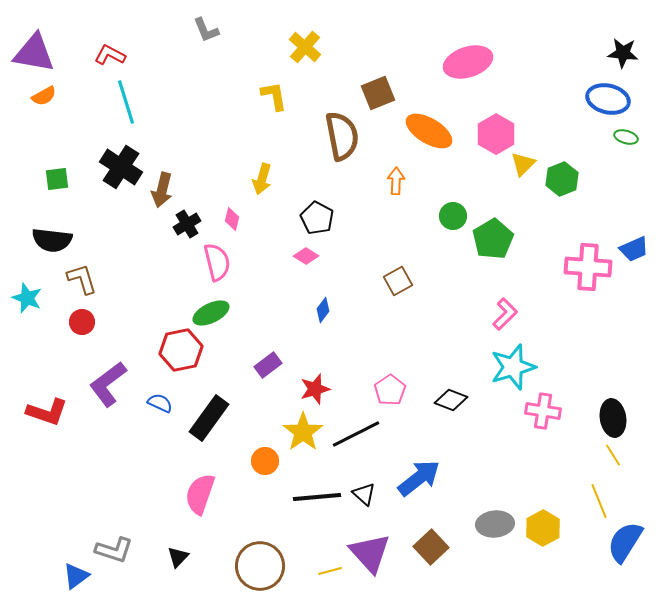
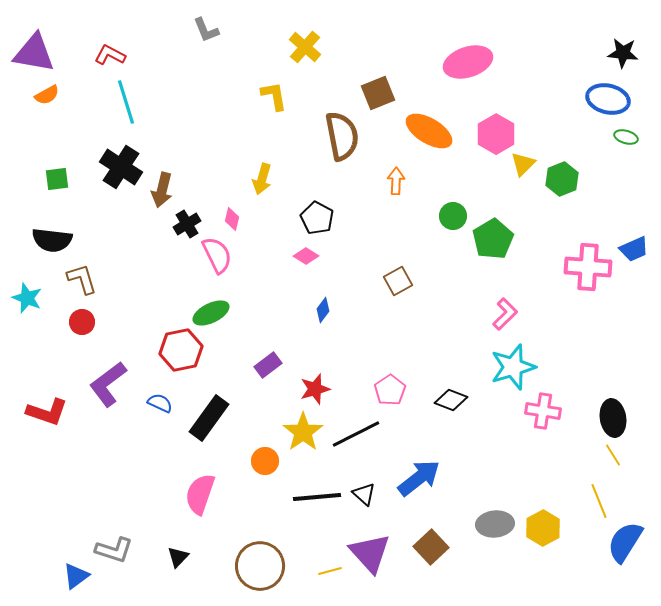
orange semicircle at (44, 96): moved 3 px right, 1 px up
pink semicircle at (217, 262): moved 7 px up; rotated 12 degrees counterclockwise
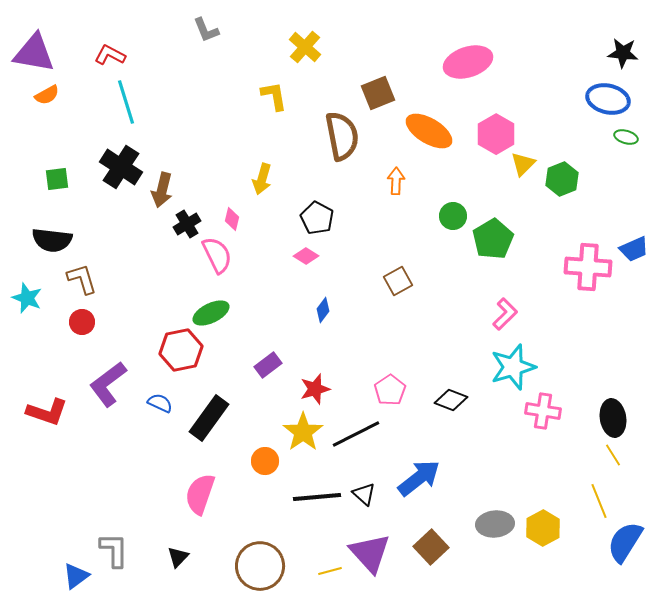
gray L-shape at (114, 550): rotated 108 degrees counterclockwise
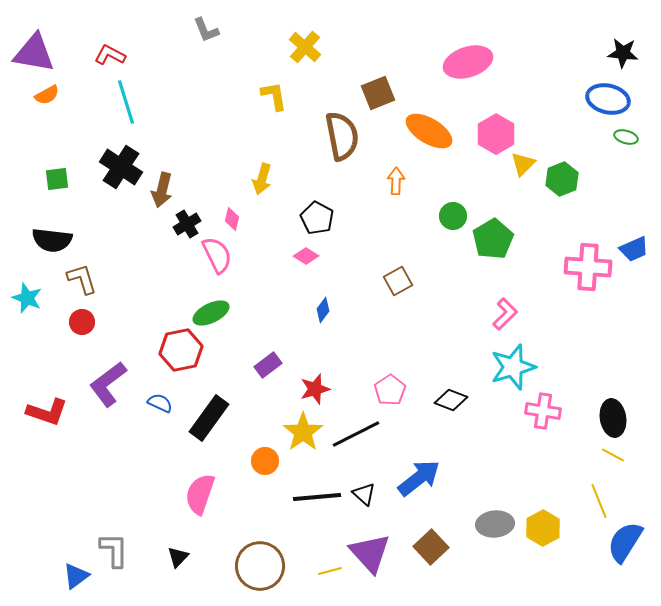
yellow line at (613, 455): rotated 30 degrees counterclockwise
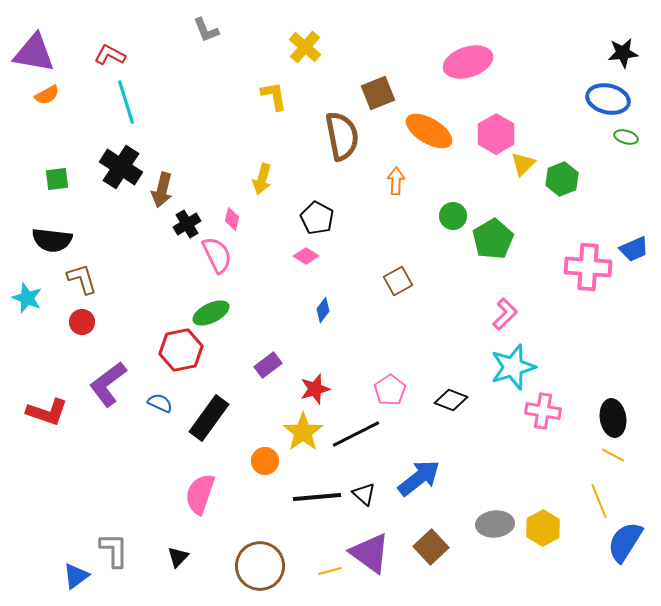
black star at (623, 53): rotated 12 degrees counterclockwise
purple triangle at (370, 553): rotated 12 degrees counterclockwise
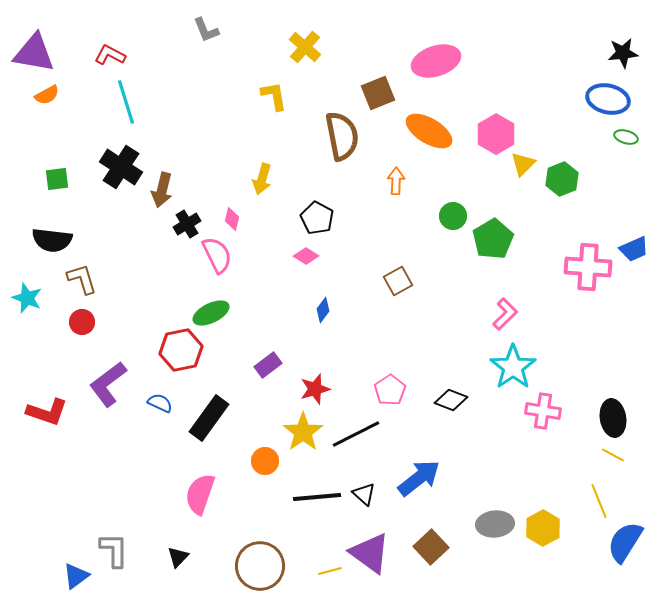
pink ellipse at (468, 62): moved 32 px left, 1 px up
cyan star at (513, 367): rotated 18 degrees counterclockwise
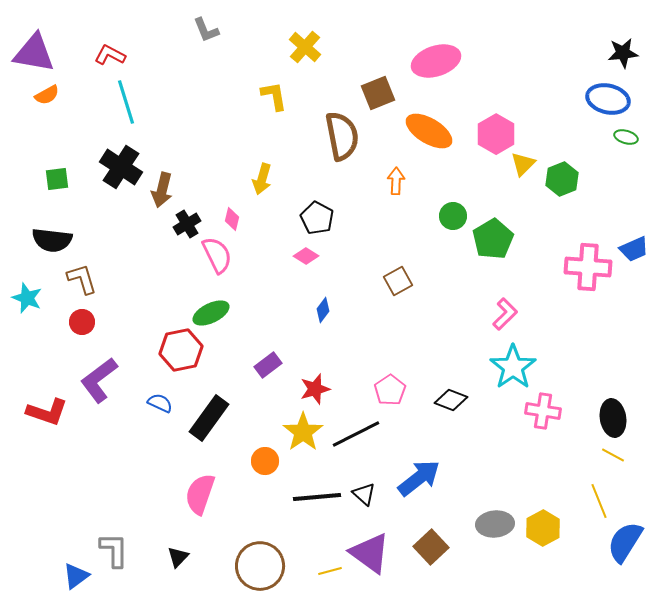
purple L-shape at (108, 384): moved 9 px left, 4 px up
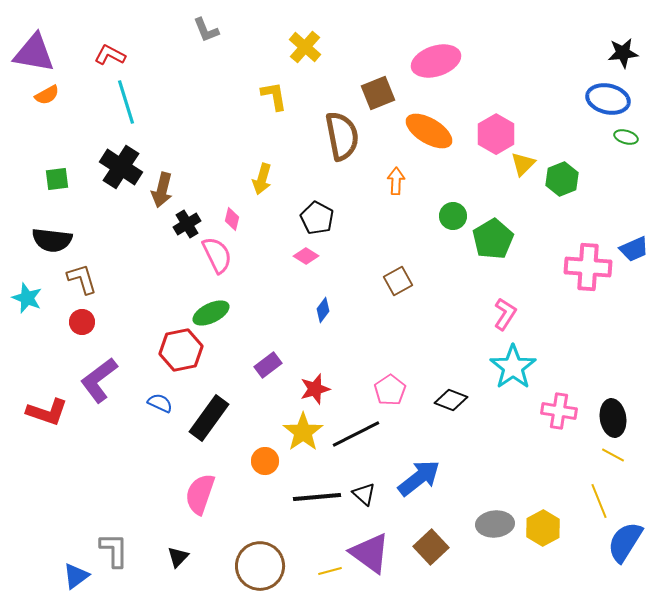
pink L-shape at (505, 314): rotated 12 degrees counterclockwise
pink cross at (543, 411): moved 16 px right
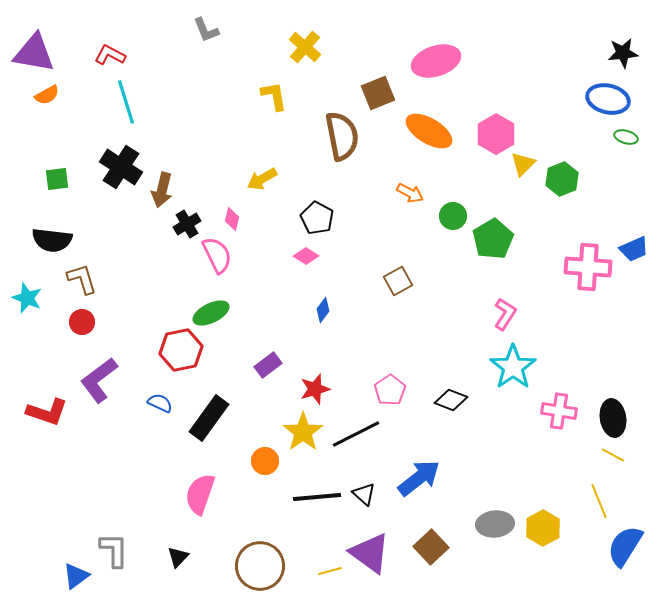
yellow arrow at (262, 179): rotated 44 degrees clockwise
orange arrow at (396, 181): moved 14 px right, 12 px down; rotated 116 degrees clockwise
blue semicircle at (625, 542): moved 4 px down
